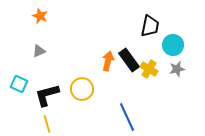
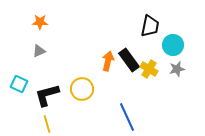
orange star: moved 6 px down; rotated 21 degrees counterclockwise
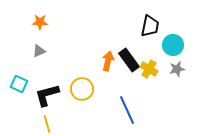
blue line: moved 7 px up
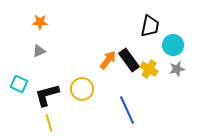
orange arrow: moved 1 px up; rotated 24 degrees clockwise
yellow line: moved 2 px right, 1 px up
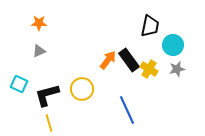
orange star: moved 1 px left, 1 px down
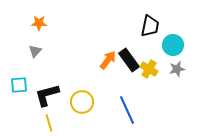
gray triangle: moved 4 px left; rotated 24 degrees counterclockwise
cyan square: moved 1 px down; rotated 30 degrees counterclockwise
yellow circle: moved 13 px down
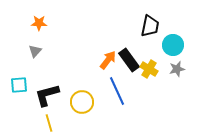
blue line: moved 10 px left, 19 px up
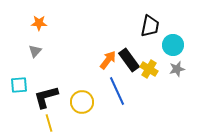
black L-shape: moved 1 px left, 2 px down
